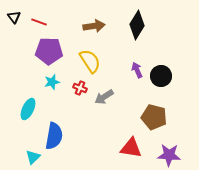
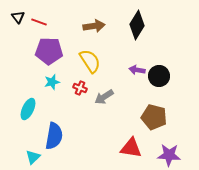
black triangle: moved 4 px right
purple arrow: rotated 56 degrees counterclockwise
black circle: moved 2 px left
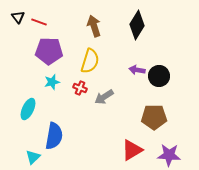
brown arrow: rotated 100 degrees counterclockwise
yellow semicircle: rotated 50 degrees clockwise
brown pentagon: rotated 15 degrees counterclockwise
red triangle: moved 1 px right, 2 px down; rotated 40 degrees counterclockwise
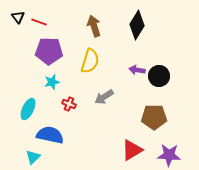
red cross: moved 11 px left, 16 px down
blue semicircle: moved 4 px left, 1 px up; rotated 88 degrees counterclockwise
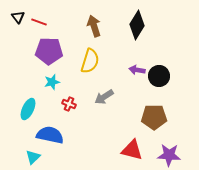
red triangle: rotated 45 degrees clockwise
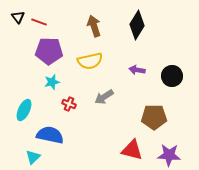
yellow semicircle: rotated 60 degrees clockwise
black circle: moved 13 px right
cyan ellipse: moved 4 px left, 1 px down
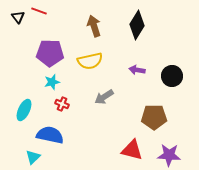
red line: moved 11 px up
purple pentagon: moved 1 px right, 2 px down
red cross: moved 7 px left
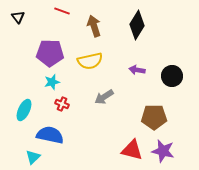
red line: moved 23 px right
purple star: moved 6 px left, 4 px up; rotated 10 degrees clockwise
